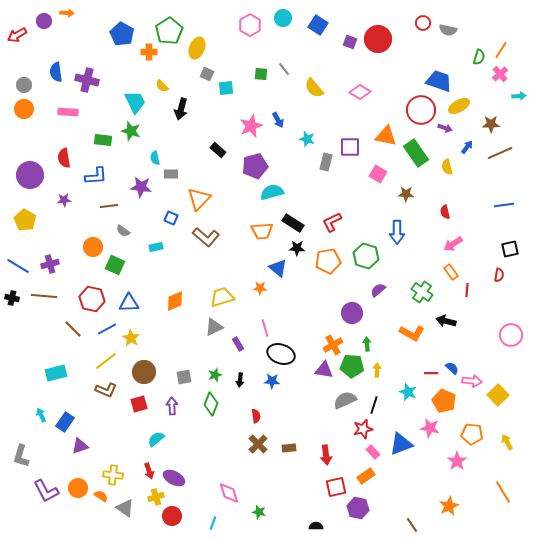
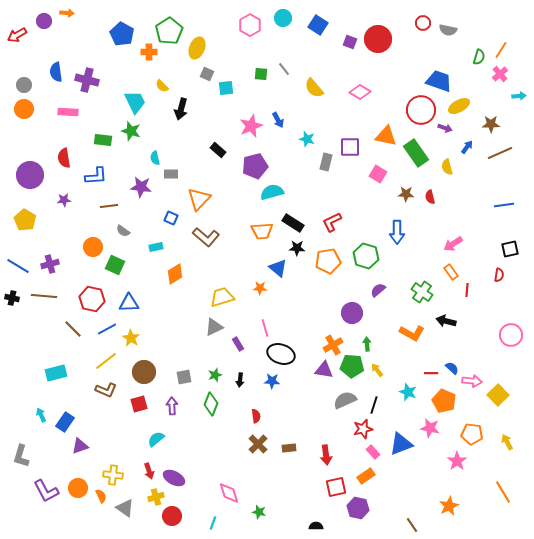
red semicircle at (445, 212): moved 15 px left, 15 px up
orange diamond at (175, 301): moved 27 px up; rotated 10 degrees counterclockwise
yellow arrow at (377, 370): rotated 40 degrees counterclockwise
orange semicircle at (101, 496): rotated 32 degrees clockwise
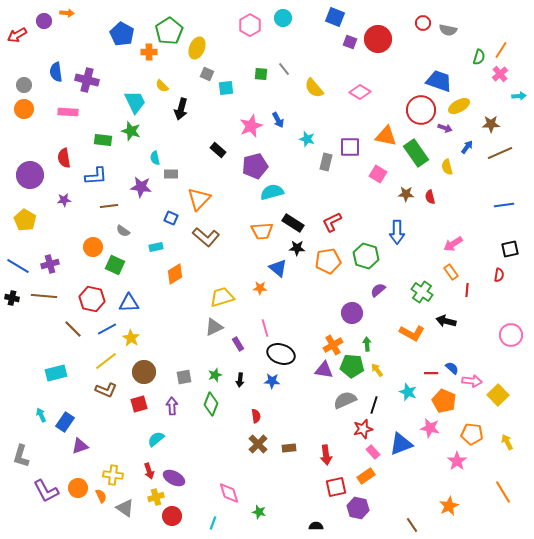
blue square at (318, 25): moved 17 px right, 8 px up; rotated 12 degrees counterclockwise
